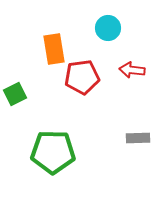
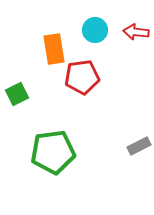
cyan circle: moved 13 px left, 2 px down
red arrow: moved 4 px right, 38 px up
green square: moved 2 px right
gray rectangle: moved 1 px right, 8 px down; rotated 25 degrees counterclockwise
green pentagon: rotated 9 degrees counterclockwise
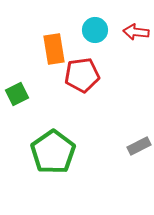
red pentagon: moved 2 px up
green pentagon: rotated 27 degrees counterclockwise
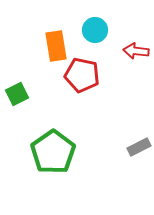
red arrow: moved 19 px down
orange rectangle: moved 2 px right, 3 px up
red pentagon: rotated 20 degrees clockwise
gray rectangle: moved 1 px down
